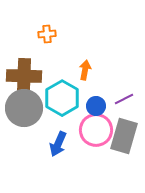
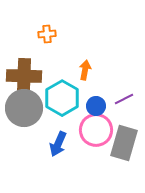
gray rectangle: moved 7 px down
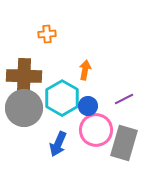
blue circle: moved 8 px left
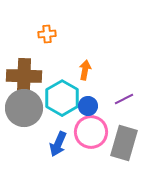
pink circle: moved 5 px left, 2 px down
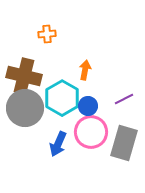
brown cross: rotated 12 degrees clockwise
gray circle: moved 1 px right
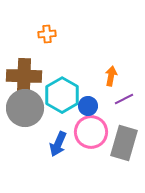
orange arrow: moved 26 px right, 6 px down
brown cross: rotated 12 degrees counterclockwise
cyan hexagon: moved 3 px up
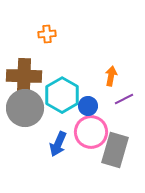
gray rectangle: moved 9 px left, 7 px down
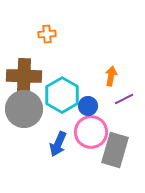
gray circle: moved 1 px left, 1 px down
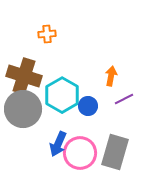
brown cross: rotated 16 degrees clockwise
gray circle: moved 1 px left
pink circle: moved 11 px left, 21 px down
gray rectangle: moved 2 px down
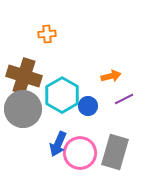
orange arrow: rotated 66 degrees clockwise
